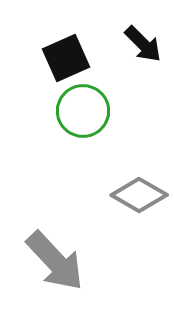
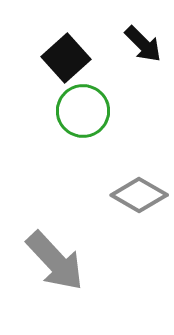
black square: rotated 18 degrees counterclockwise
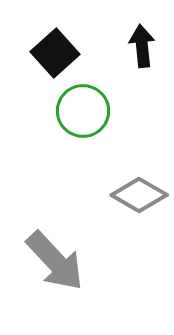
black arrow: moved 1 px left, 2 px down; rotated 141 degrees counterclockwise
black square: moved 11 px left, 5 px up
